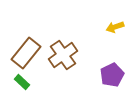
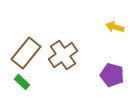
yellow arrow: rotated 36 degrees clockwise
purple pentagon: rotated 30 degrees counterclockwise
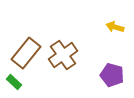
green rectangle: moved 8 px left
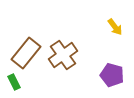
yellow arrow: rotated 144 degrees counterclockwise
green rectangle: rotated 21 degrees clockwise
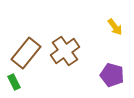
brown cross: moved 2 px right, 4 px up
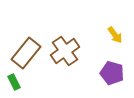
yellow arrow: moved 8 px down
purple pentagon: moved 2 px up
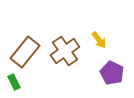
yellow arrow: moved 16 px left, 5 px down
brown rectangle: moved 1 px left, 1 px up
purple pentagon: rotated 10 degrees clockwise
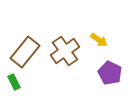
yellow arrow: rotated 18 degrees counterclockwise
purple pentagon: moved 2 px left
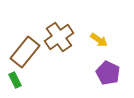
brown cross: moved 6 px left, 14 px up
purple pentagon: moved 2 px left
green rectangle: moved 1 px right, 2 px up
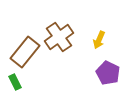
yellow arrow: rotated 78 degrees clockwise
green rectangle: moved 2 px down
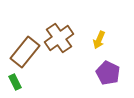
brown cross: moved 1 px down
